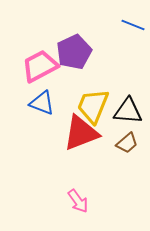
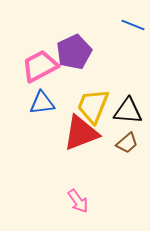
blue triangle: rotated 28 degrees counterclockwise
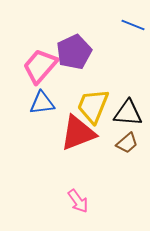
pink trapezoid: rotated 21 degrees counterclockwise
black triangle: moved 2 px down
red triangle: moved 3 px left
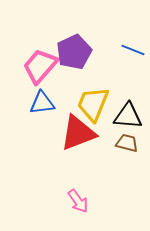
blue line: moved 25 px down
yellow trapezoid: moved 2 px up
black triangle: moved 3 px down
brown trapezoid: rotated 125 degrees counterclockwise
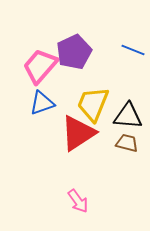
blue triangle: rotated 12 degrees counterclockwise
red triangle: rotated 12 degrees counterclockwise
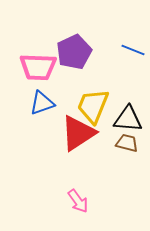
pink trapezoid: moved 2 px left, 1 px down; rotated 129 degrees counterclockwise
yellow trapezoid: moved 2 px down
black triangle: moved 3 px down
